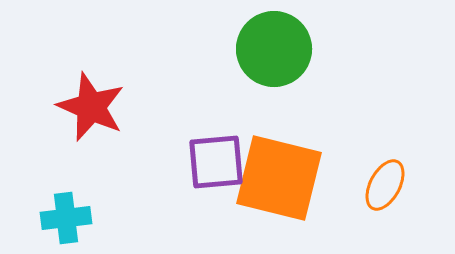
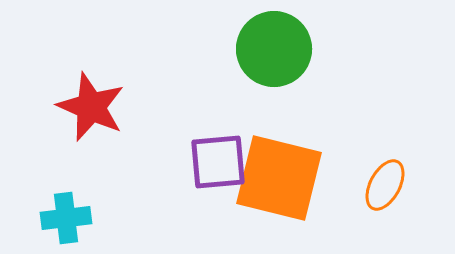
purple square: moved 2 px right
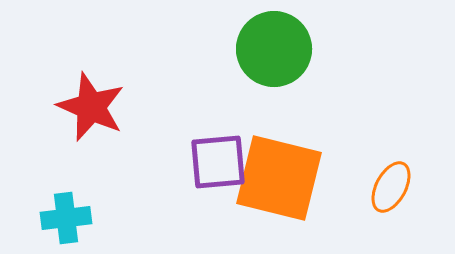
orange ellipse: moved 6 px right, 2 px down
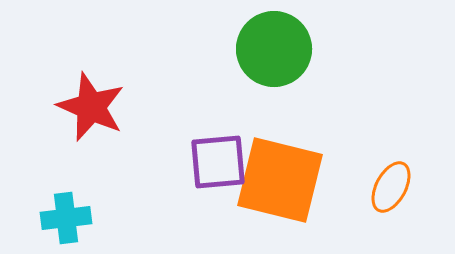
orange square: moved 1 px right, 2 px down
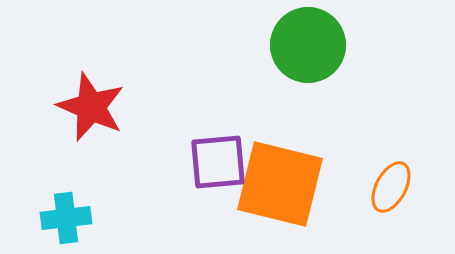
green circle: moved 34 px right, 4 px up
orange square: moved 4 px down
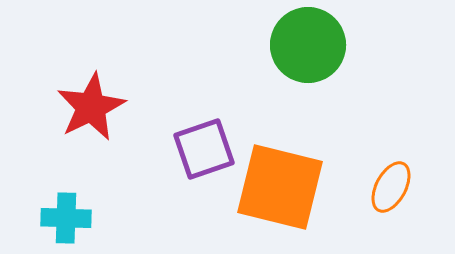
red star: rotated 22 degrees clockwise
purple square: moved 14 px left, 13 px up; rotated 14 degrees counterclockwise
orange square: moved 3 px down
cyan cross: rotated 9 degrees clockwise
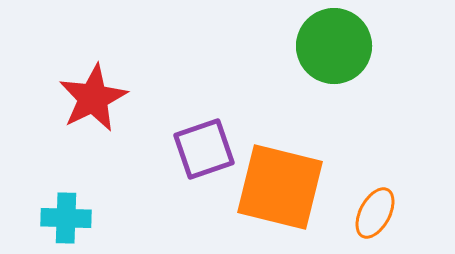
green circle: moved 26 px right, 1 px down
red star: moved 2 px right, 9 px up
orange ellipse: moved 16 px left, 26 px down
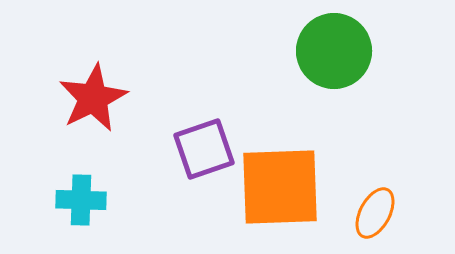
green circle: moved 5 px down
orange square: rotated 16 degrees counterclockwise
cyan cross: moved 15 px right, 18 px up
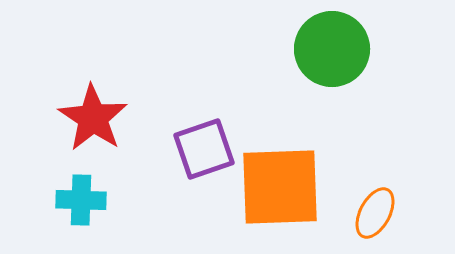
green circle: moved 2 px left, 2 px up
red star: moved 20 px down; rotated 12 degrees counterclockwise
